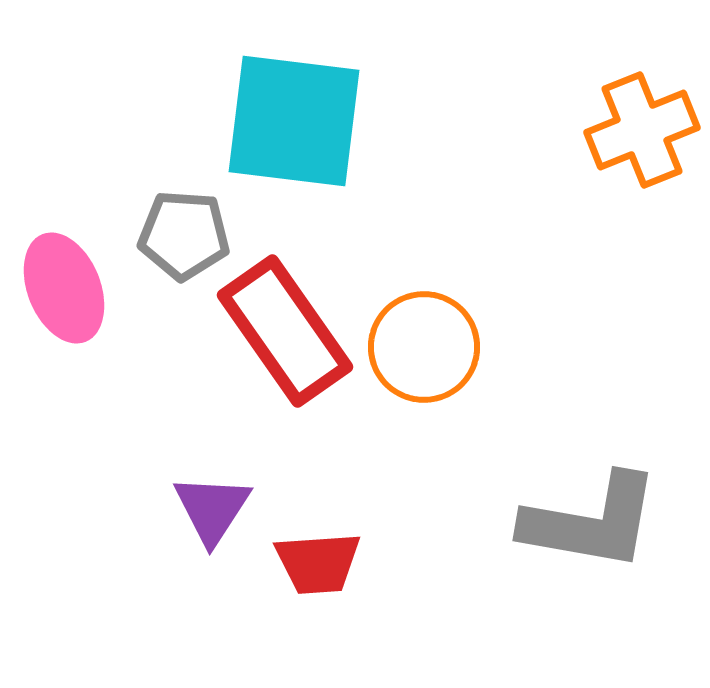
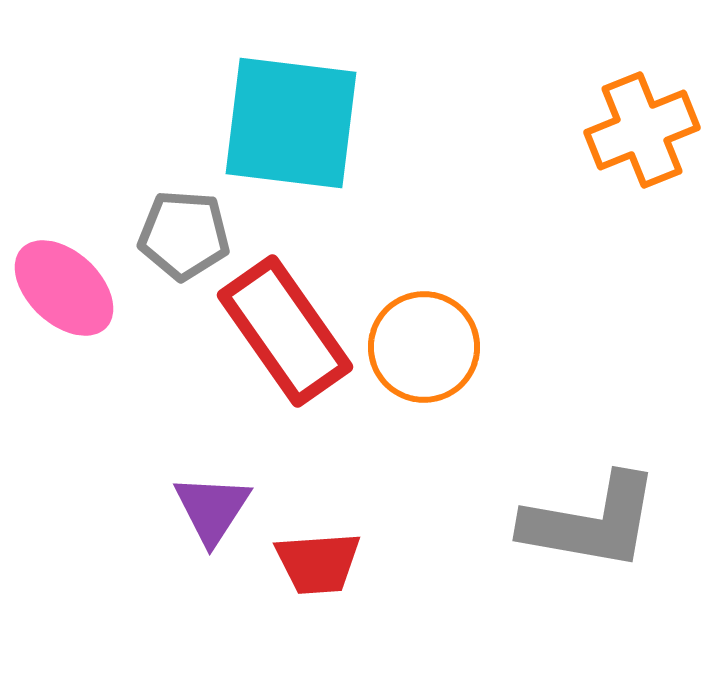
cyan square: moved 3 px left, 2 px down
pink ellipse: rotated 25 degrees counterclockwise
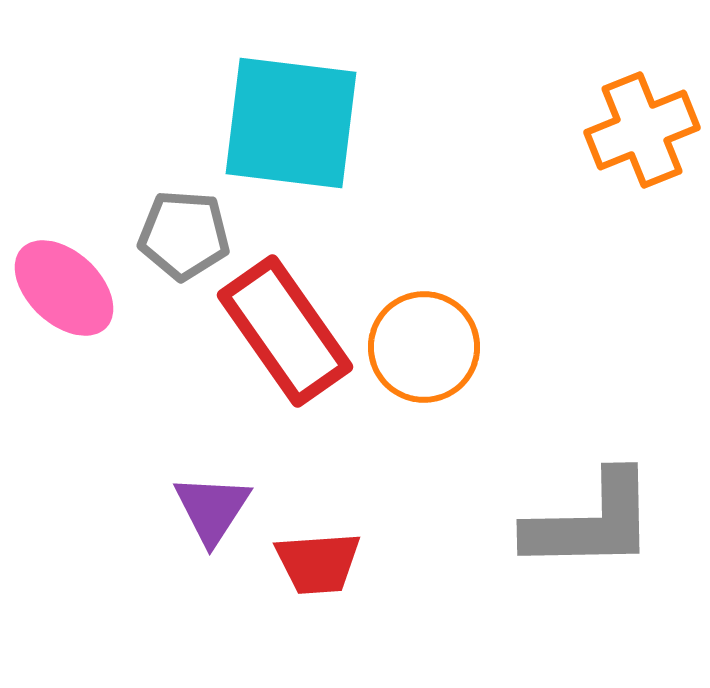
gray L-shape: rotated 11 degrees counterclockwise
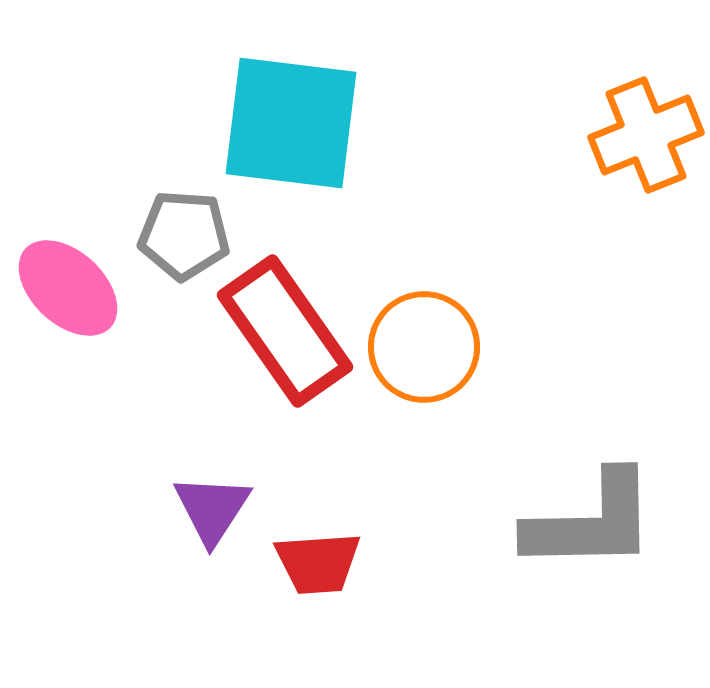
orange cross: moved 4 px right, 5 px down
pink ellipse: moved 4 px right
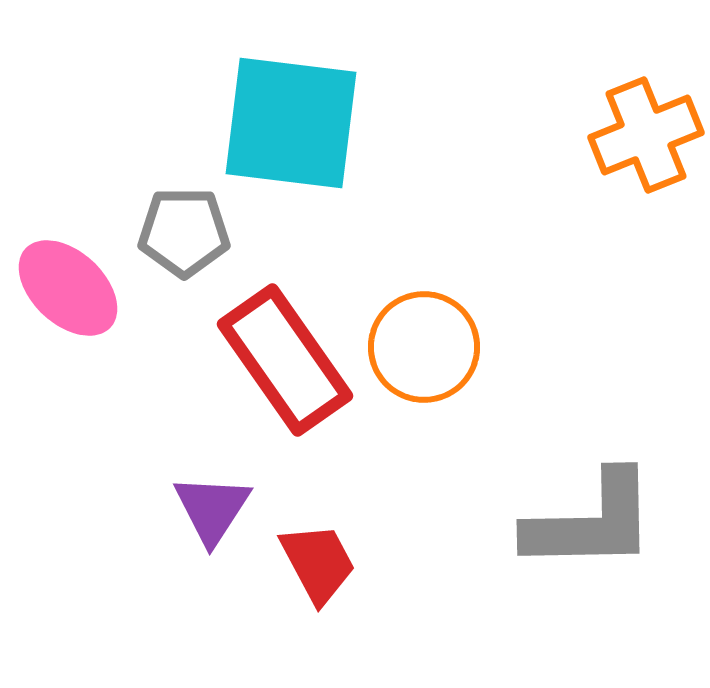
gray pentagon: moved 3 px up; rotated 4 degrees counterclockwise
red rectangle: moved 29 px down
red trapezoid: rotated 114 degrees counterclockwise
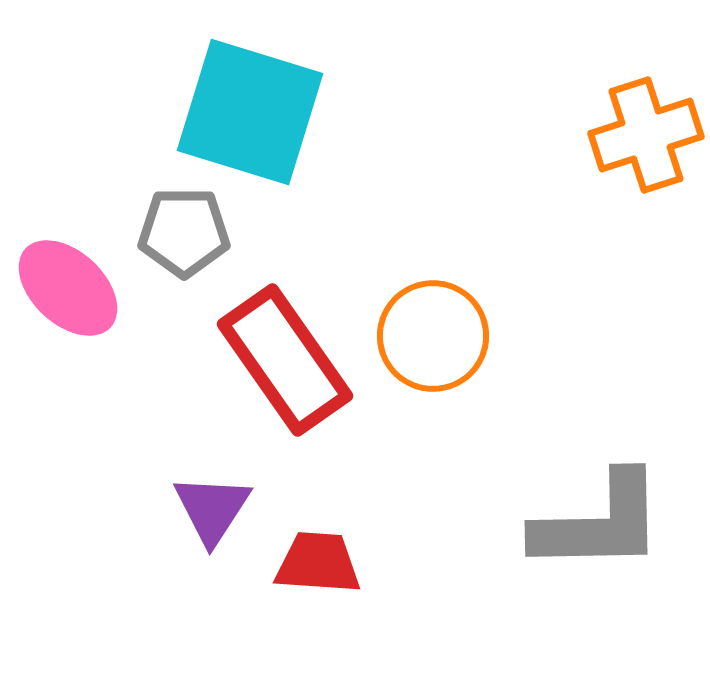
cyan square: moved 41 px left, 11 px up; rotated 10 degrees clockwise
orange cross: rotated 4 degrees clockwise
orange circle: moved 9 px right, 11 px up
gray L-shape: moved 8 px right, 1 px down
red trapezoid: rotated 58 degrees counterclockwise
